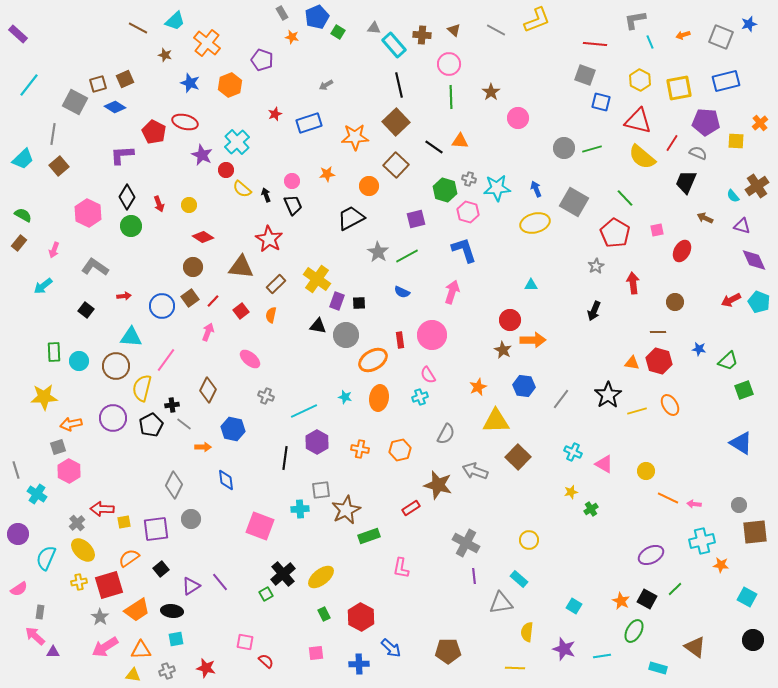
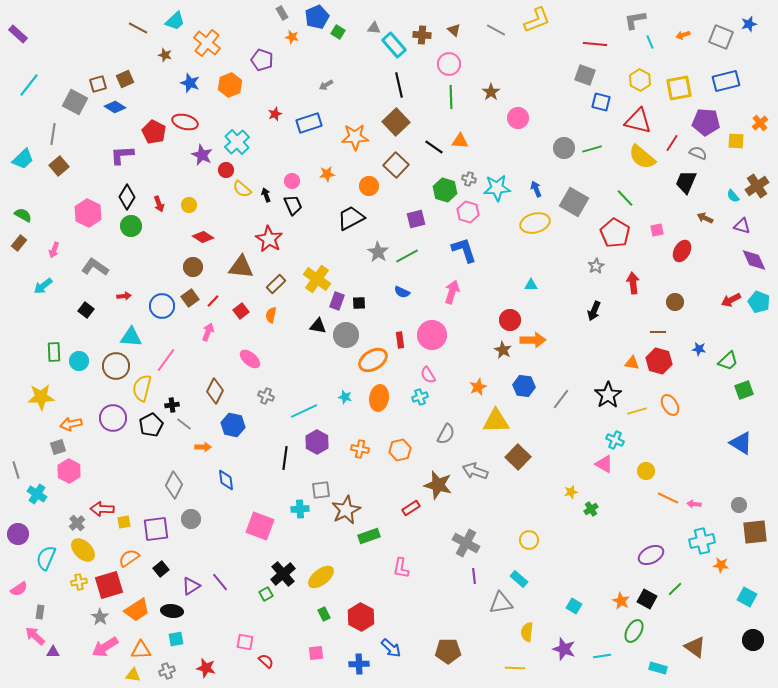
brown diamond at (208, 390): moved 7 px right, 1 px down
yellow star at (44, 397): moved 3 px left
blue hexagon at (233, 429): moved 4 px up
cyan cross at (573, 452): moved 42 px right, 12 px up
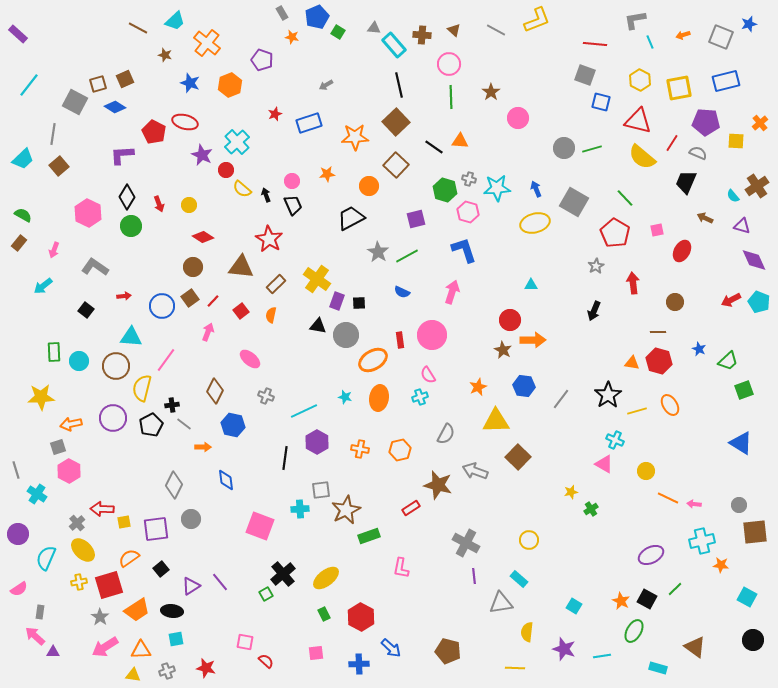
blue star at (699, 349): rotated 16 degrees clockwise
yellow ellipse at (321, 577): moved 5 px right, 1 px down
brown pentagon at (448, 651): rotated 15 degrees clockwise
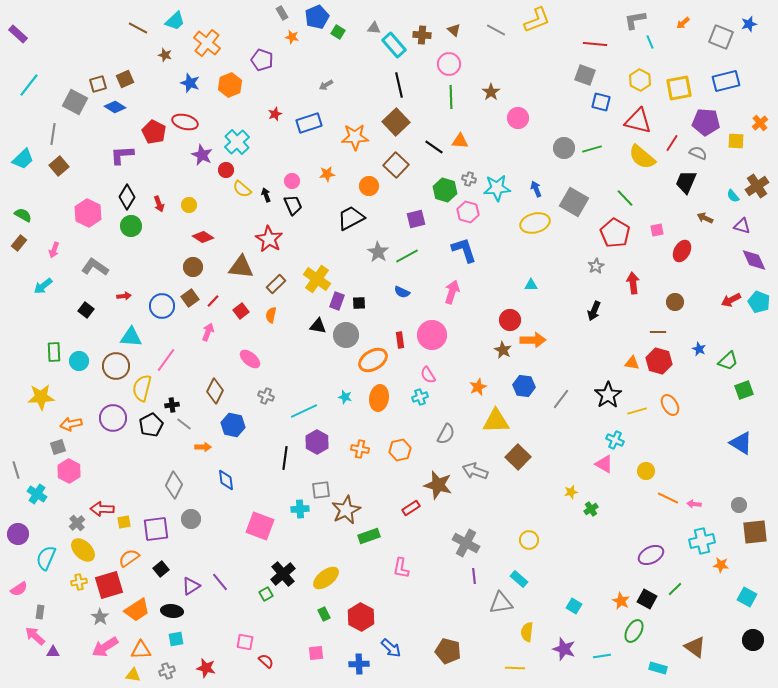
orange arrow at (683, 35): moved 12 px up; rotated 24 degrees counterclockwise
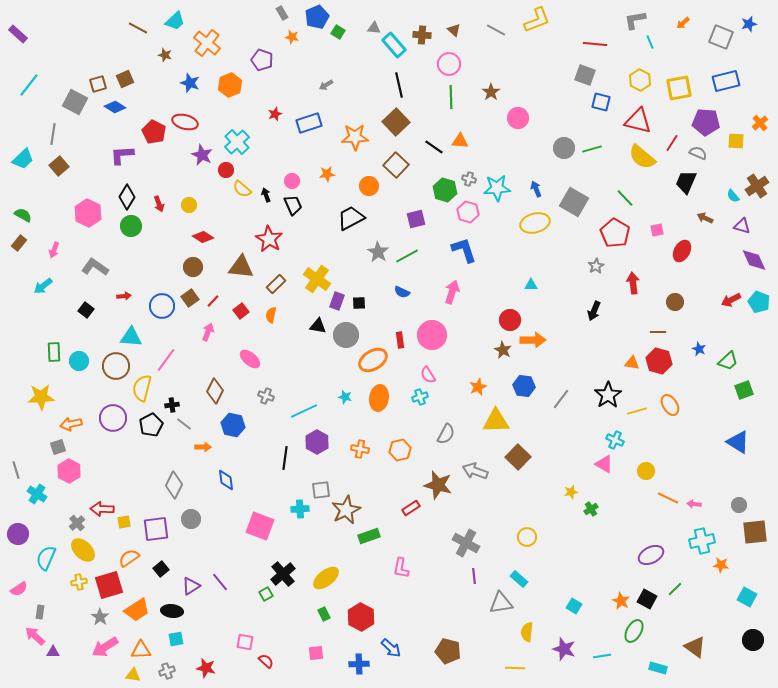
blue triangle at (741, 443): moved 3 px left, 1 px up
yellow circle at (529, 540): moved 2 px left, 3 px up
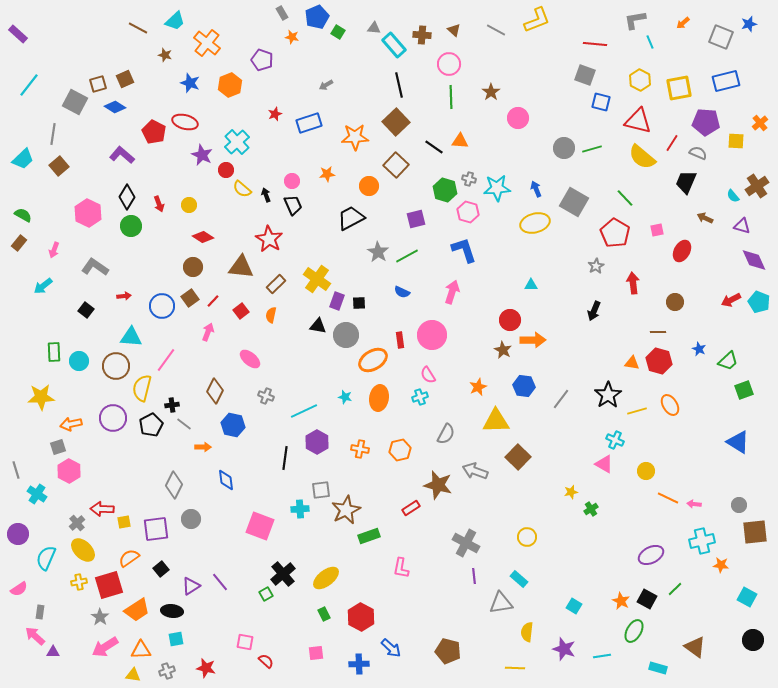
purple L-shape at (122, 155): rotated 45 degrees clockwise
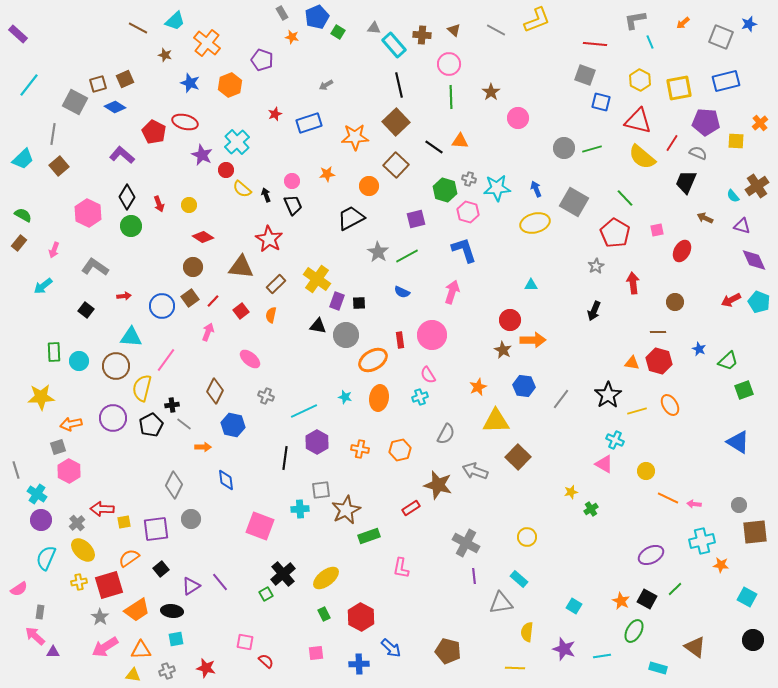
purple circle at (18, 534): moved 23 px right, 14 px up
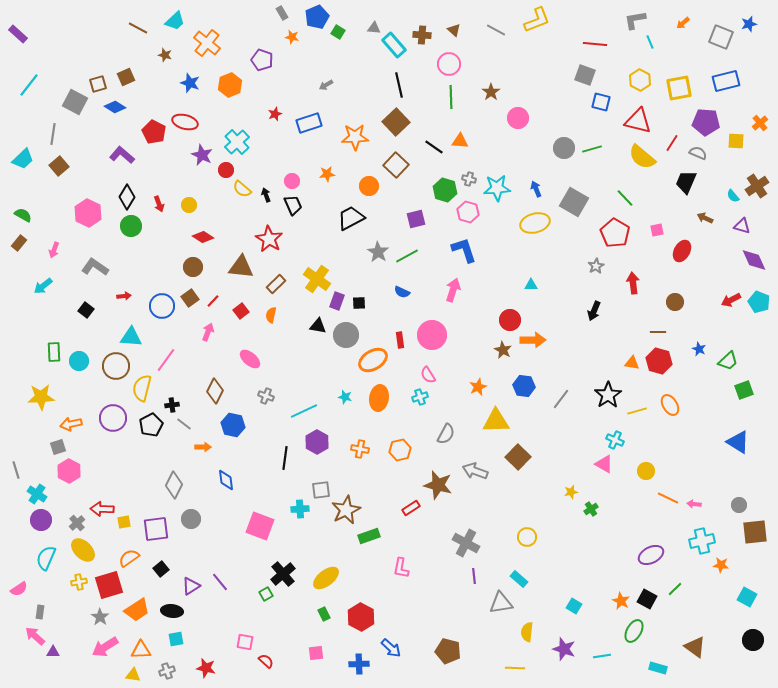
brown square at (125, 79): moved 1 px right, 2 px up
pink arrow at (452, 292): moved 1 px right, 2 px up
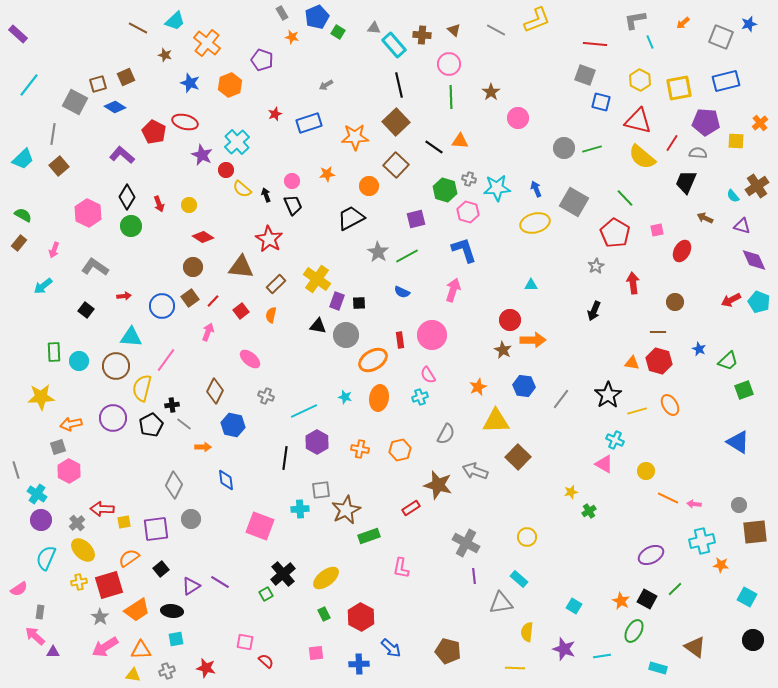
gray semicircle at (698, 153): rotated 18 degrees counterclockwise
green cross at (591, 509): moved 2 px left, 2 px down
purple line at (220, 582): rotated 18 degrees counterclockwise
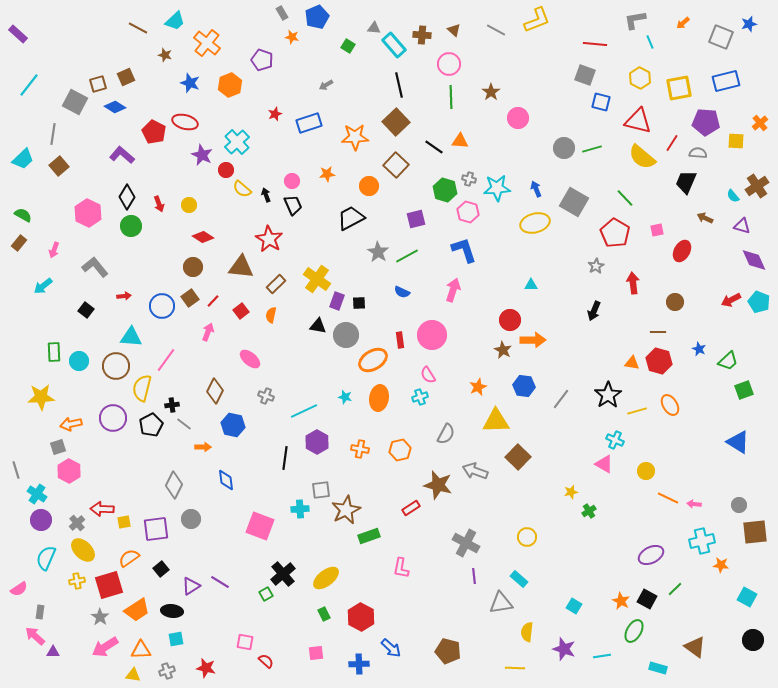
green square at (338, 32): moved 10 px right, 14 px down
yellow hexagon at (640, 80): moved 2 px up
gray L-shape at (95, 267): rotated 16 degrees clockwise
yellow cross at (79, 582): moved 2 px left, 1 px up
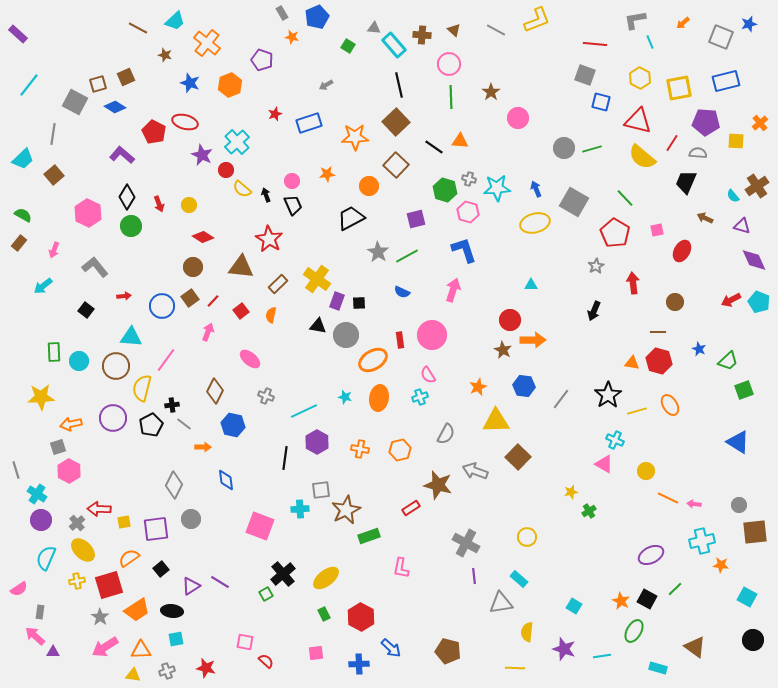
brown square at (59, 166): moved 5 px left, 9 px down
brown rectangle at (276, 284): moved 2 px right
red arrow at (102, 509): moved 3 px left
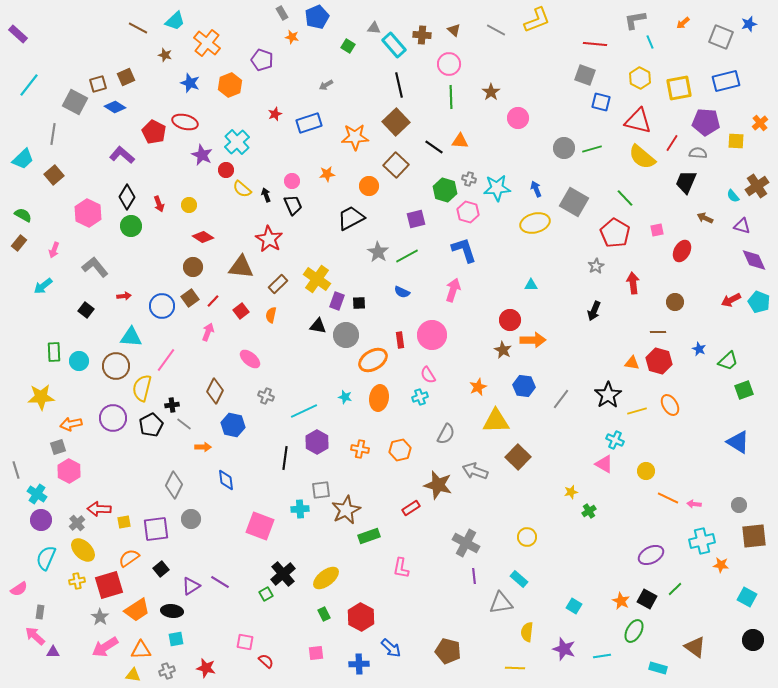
brown square at (755, 532): moved 1 px left, 4 px down
